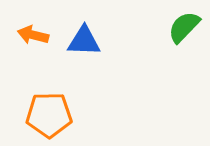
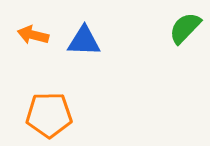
green semicircle: moved 1 px right, 1 px down
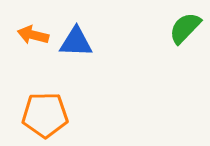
blue triangle: moved 8 px left, 1 px down
orange pentagon: moved 4 px left
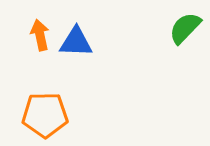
orange arrow: moved 7 px right; rotated 64 degrees clockwise
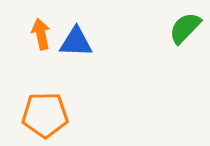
orange arrow: moved 1 px right, 1 px up
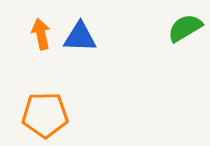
green semicircle: rotated 15 degrees clockwise
blue triangle: moved 4 px right, 5 px up
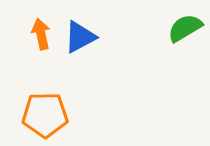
blue triangle: rotated 30 degrees counterclockwise
